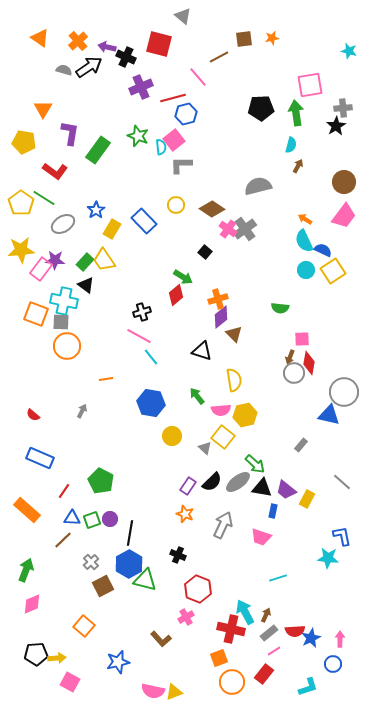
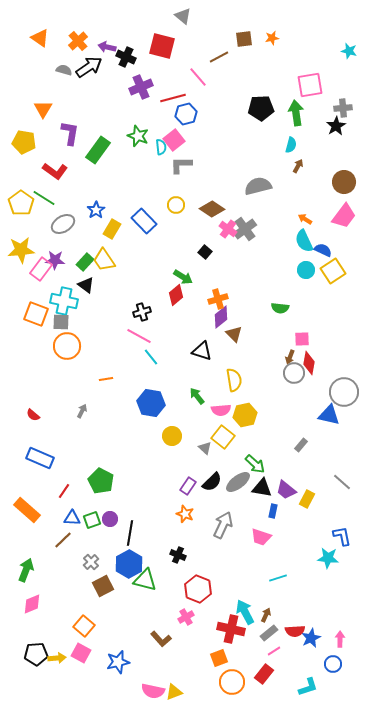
red square at (159, 44): moved 3 px right, 2 px down
pink square at (70, 682): moved 11 px right, 29 px up
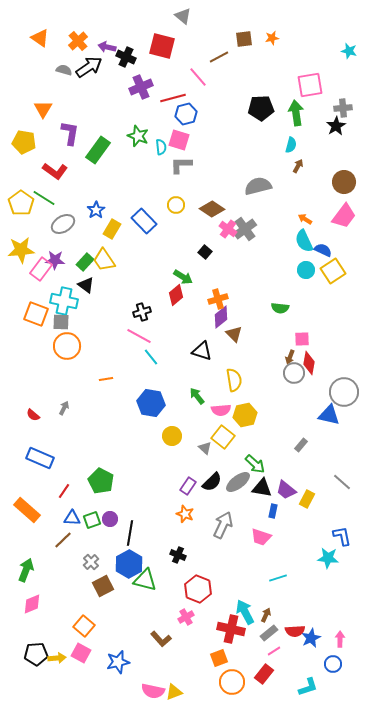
pink square at (174, 140): moved 5 px right; rotated 35 degrees counterclockwise
gray arrow at (82, 411): moved 18 px left, 3 px up
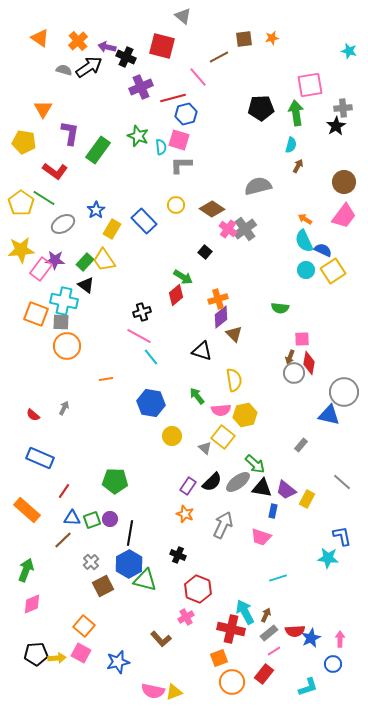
green pentagon at (101, 481): moved 14 px right; rotated 25 degrees counterclockwise
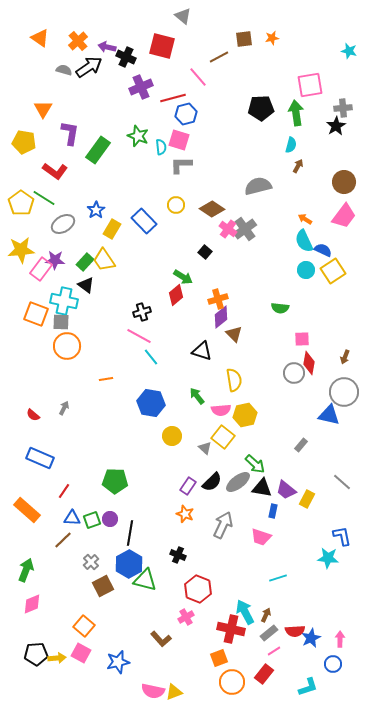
brown arrow at (290, 357): moved 55 px right
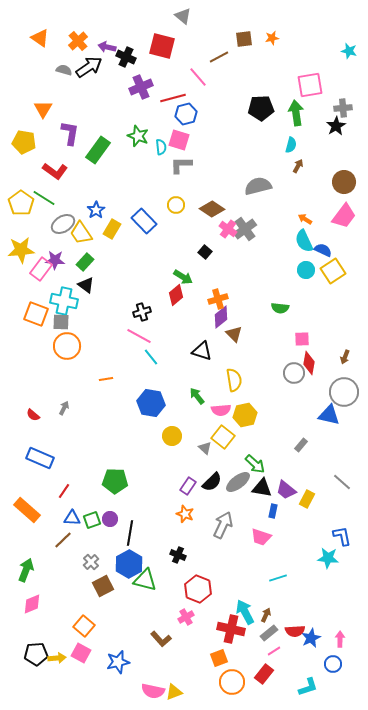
yellow trapezoid at (104, 260): moved 23 px left, 27 px up
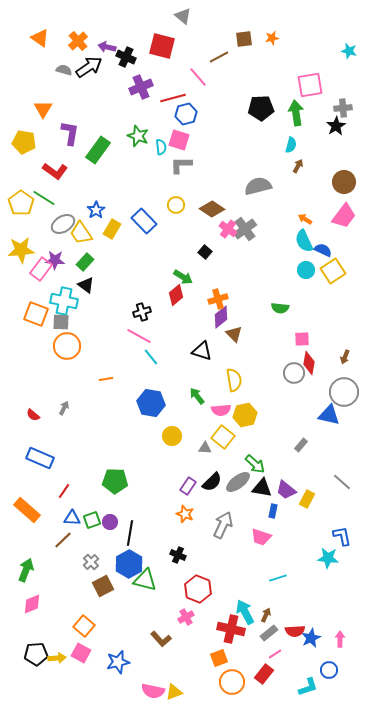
gray triangle at (205, 448): rotated 40 degrees counterclockwise
purple circle at (110, 519): moved 3 px down
pink line at (274, 651): moved 1 px right, 3 px down
blue circle at (333, 664): moved 4 px left, 6 px down
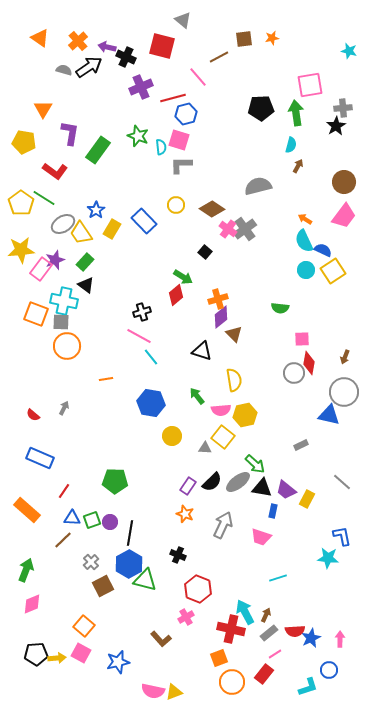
gray triangle at (183, 16): moved 4 px down
purple star at (55, 260): rotated 24 degrees counterclockwise
gray rectangle at (301, 445): rotated 24 degrees clockwise
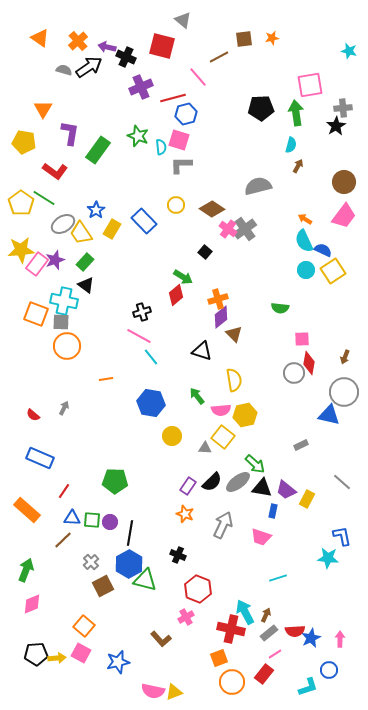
pink rectangle at (41, 269): moved 4 px left, 5 px up
green square at (92, 520): rotated 24 degrees clockwise
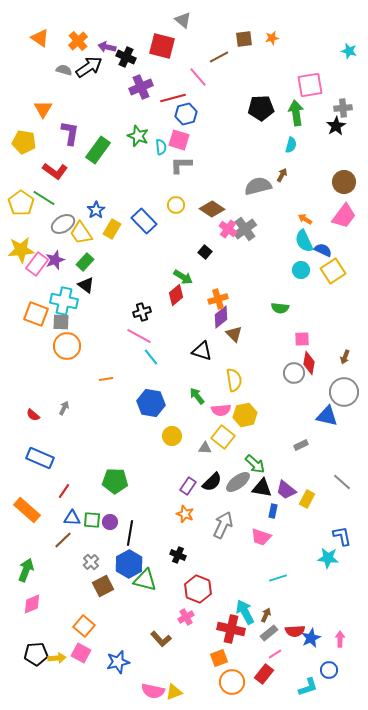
brown arrow at (298, 166): moved 16 px left, 9 px down
cyan circle at (306, 270): moved 5 px left
blue triangle at (329, 415): moved 2 px left, 1 px down
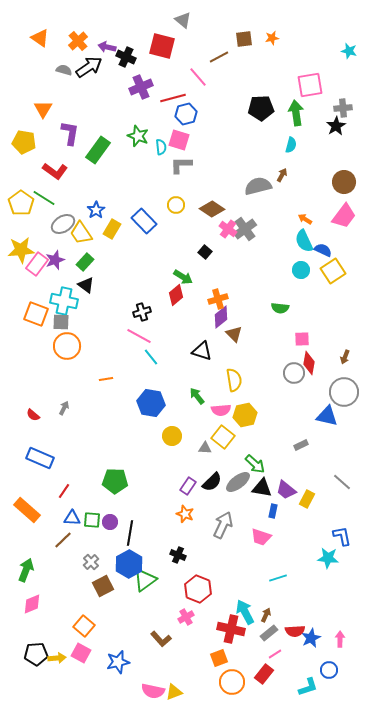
green triangle at (145, 580): rotated 50 degrees counterclockwise
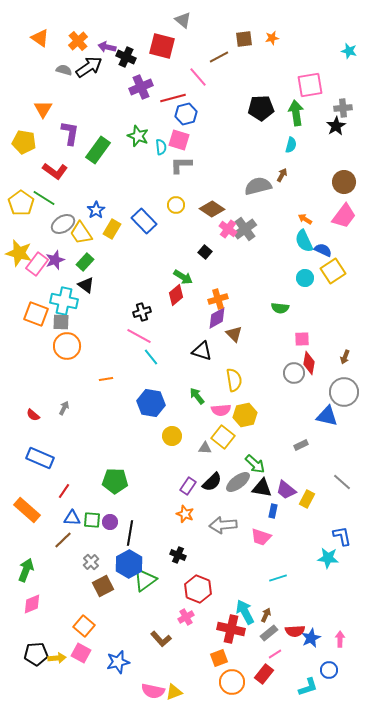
yellow star at (21, 250): moved 2 px left, 3 px down; rotated 20 degrees clockwise
cyan circle at (301, 270): moved 4 px right, 8 px down
purple diamond at (221, 317): moved 4 px left, 1 px down; rotated 10 degrees clockwise
gray arrow at (223, 525): rotated 120 degrees counterclockwise
